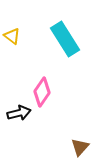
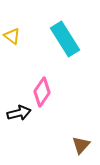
brown triangle: moved 1 px right, 2 px up
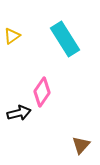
yellow triangle: rotated 48 degrees clockwise
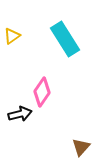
black arrow: moved 1 px right, 1 px down
brown triangle: moved 2 px down
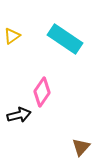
cyan rectangle: rotated 24 degrees counterclockwise
black arrow: moved 1 px left, 1 px down
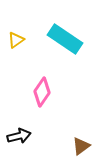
yellow triangle: moved 4 px right, 4 px down
black arrow: moved 21 px down
brown triangle: moved 1 px up; rotated 12 degrees clockwise
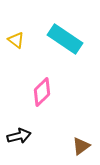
yellow triangle: rotated 48 degrees counterclockwise
pink diamond: rotated 12 degrees clockwise
